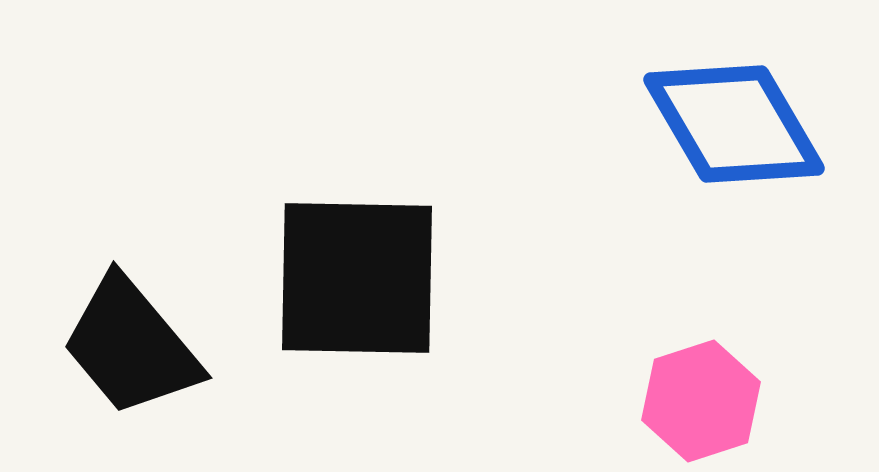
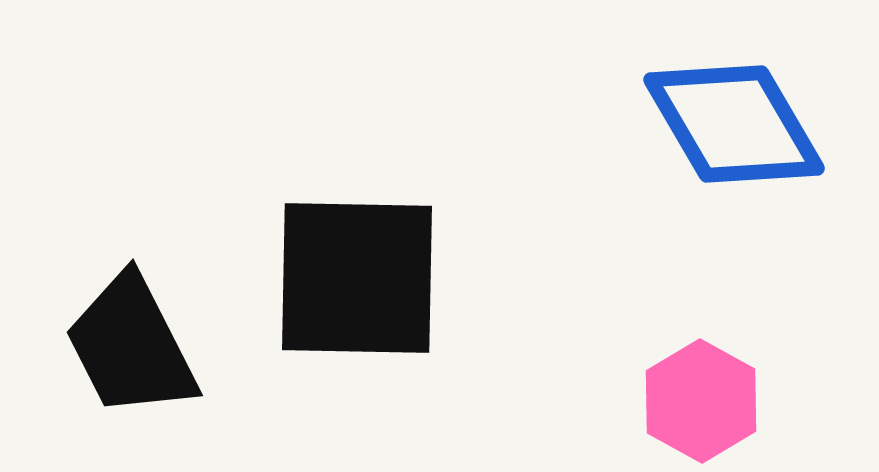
black trapezoid: rotated 13 degrees clockwise
pink hexagon: rotated 13 degrees counterclockwise
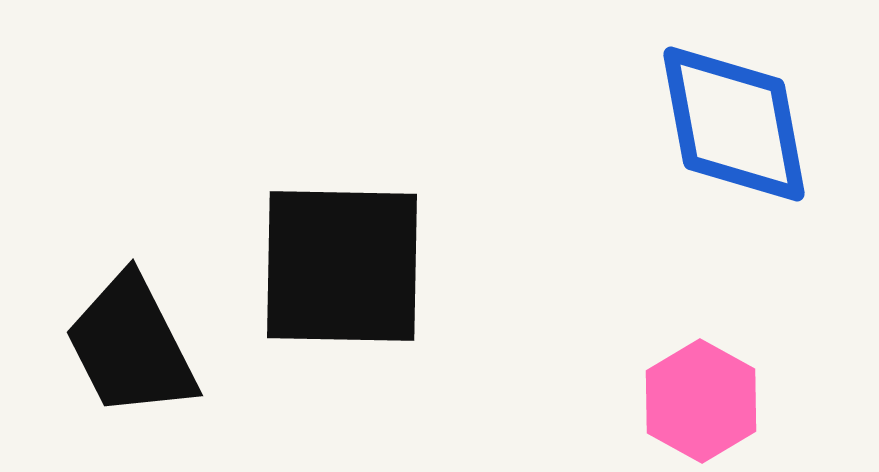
blue diamond: rotated 20 degrees clockwise
black square: moved 15 px left, 12 px up
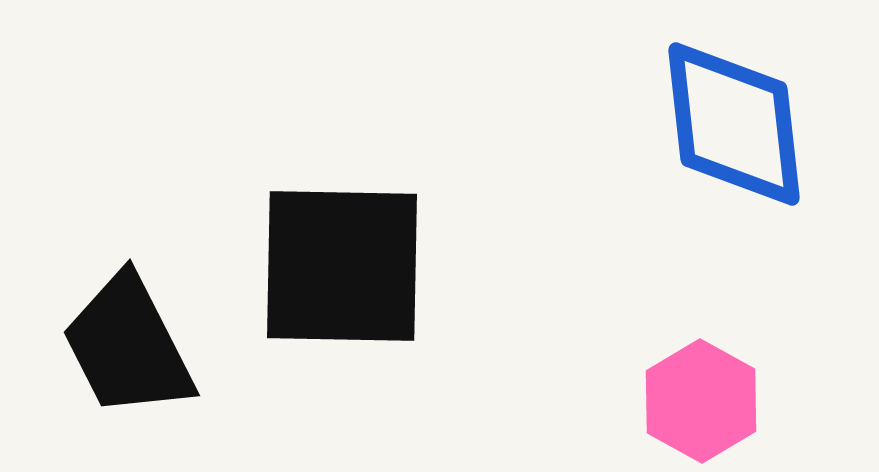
blue diamond: rotated 4 degrees clockwise
black trapezoid: moved 3 px left
